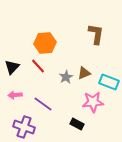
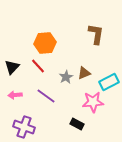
cyan rectangle: rotated 48 degrees counterclockwise
purple line: moved 3 px right, 8 px up
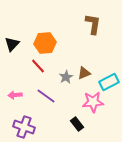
brown L-shape: moved 3 px left, 10 px up
black triangle: moved 23 px up
black rectangle: rotated 24 degrees clockwise
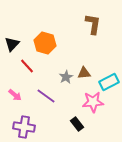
orange hexagon: rotated 20 degrees clockwise
red line: moved 11 px left
brown triangle: rotated 16 degrees clockwise
pink arrow: rotated 136 degrees counterclockwise
purple cross: rotated 10 degrees counterclockwise
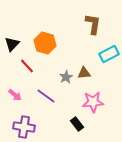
cyan rectangle: moved 28 px up
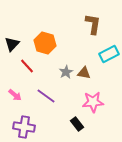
brown triangle: rotated 16 degrees clockwise
gray star: moved 5 px up
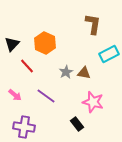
orange hexagon: rotated 10 degrees clockwise
pink star: rotated 20 degrees clockwise
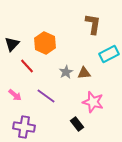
brown triangle: rotated 16 degrees counterclockwise
